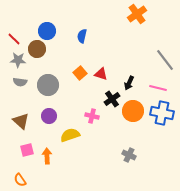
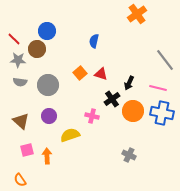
blue semicircle: moved 12 px right, 5 px down
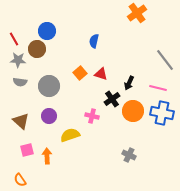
orange cross: moved 1 px up
red line: rotated 16 degrees clockwise
gray circle: moved 1 px right, 1 px down
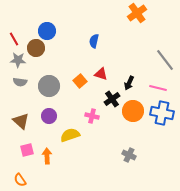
brown circle: moved 1 px left, 1 px up
orange square: moved 8 px down
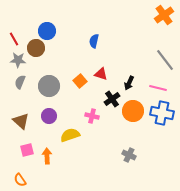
orange cross: moved 27 px right, 2 px down
gray semicircle: rotated 104 degrees clockwise
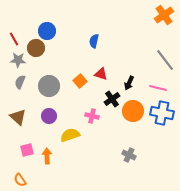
brown triangle: moved 3 px left, 4 px up
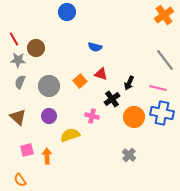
blue circle: moved 20 px right, 19 px up
blue semicircle: moved 1 px right, 6 px down; rotated 88 degrees counterclockwise
orange circle: moved 1 px right, 6 px down
gray cross: rotated 16 degrees clockwise
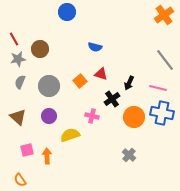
brown circle: moved 4 px right, 1 px down
gray star: moved 1 px up; rotated 14 degrees counterclockwise
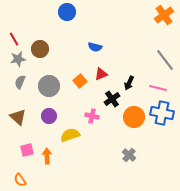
red triangle: rotated 40 degrees counterclockwise
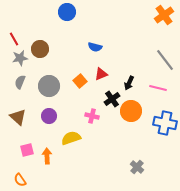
gray star: moved 2 px right, 1 px up
blue cross: moved 3 px right, 10 px down
orange circle: moved 3 px left, 6 px up
yellow semicircle: moved 1 px right, 3 px down
gray cross: moved 8 px right, 12 px down
